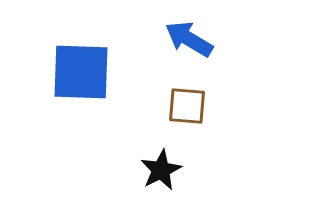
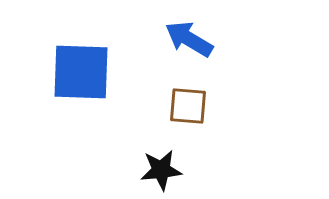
brown square: moved 1 px right
black star: rotated 21 degrees clockwise
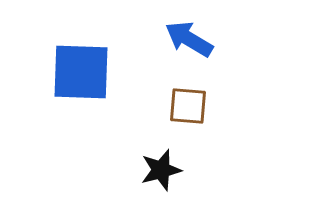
black star: rotated 9 degrees counterclockwise
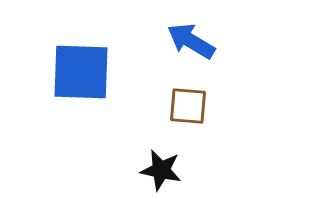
blue arrow: moved 2 px right, 2 px down
black star: rotated 27 degrees clockwise
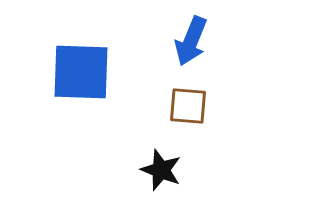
blue arrow: rotated 99 degrees counterclockwise
black star: rotated 9 degrees clockwise
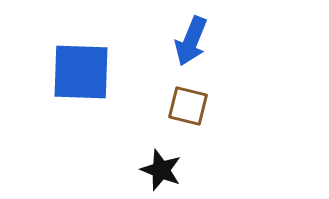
brown square: rotated 9 degrees clockwise
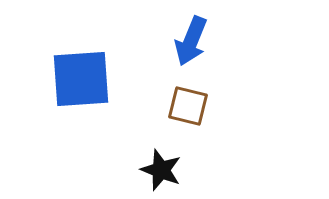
blue square: moved 7 px down; rotated 6 degrees counterclockwise
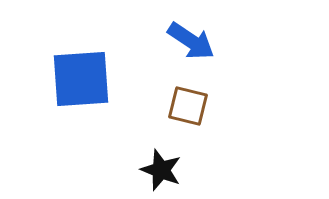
blue arrow: rotated 78 degrees counterclockwise
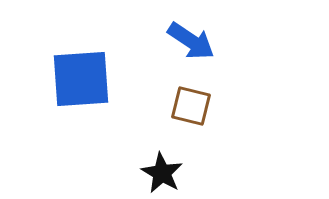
brown square: moved 3 px right
black star: moved 1 px right, 3 px down; rotated 9 degrees clockwise
